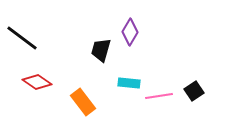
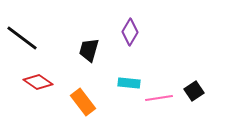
black trapezoid: moved 12 px left
red diamond: moved 1 px right
pink line: moved 2 px down
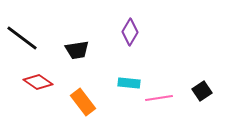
black trapezoid: moved 12 px left; rotated 115 degrees counterclockwise
black square: moved 8 px right
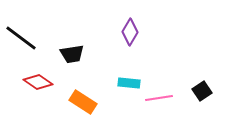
black line: moved 1 px left
black trapezoid: moved 5 px left, 4 px down
orange rectangle: rotated 20 degrees counterclockwise
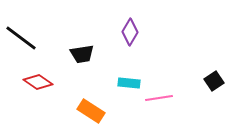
black trapezoid: moved 10 px right
black square: moved 12 px right, 10 px up
orange rectangle: moved 8 px right, 9 px down
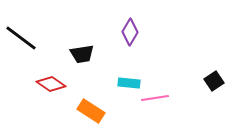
red diamond: moved 13 px right, 2 px down
pink line: moved 4 px left
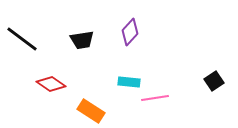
purple diamond: rotated 12 degrees clockwise
black line: moved 1 px right, 1 px down
black trapezoid: moved 14 px up
cyan rectangle: moved 1 px up
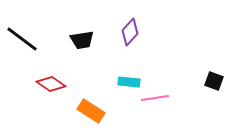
black square: rotated 36 degrees counterclockwise
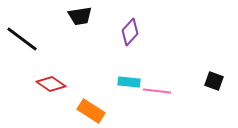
black trapezoid: moved 2 px left, 24 px up
pink line: moved 2 px right, 7 px up; rotated 16 degrees clockwise
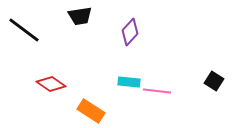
black line: moved 2 px right, 9 px up
black square: rotated 12 degrees clockwise
